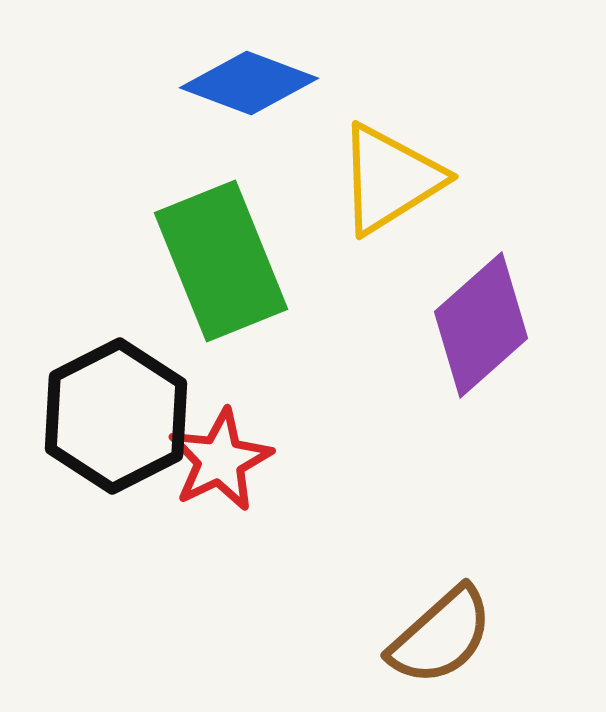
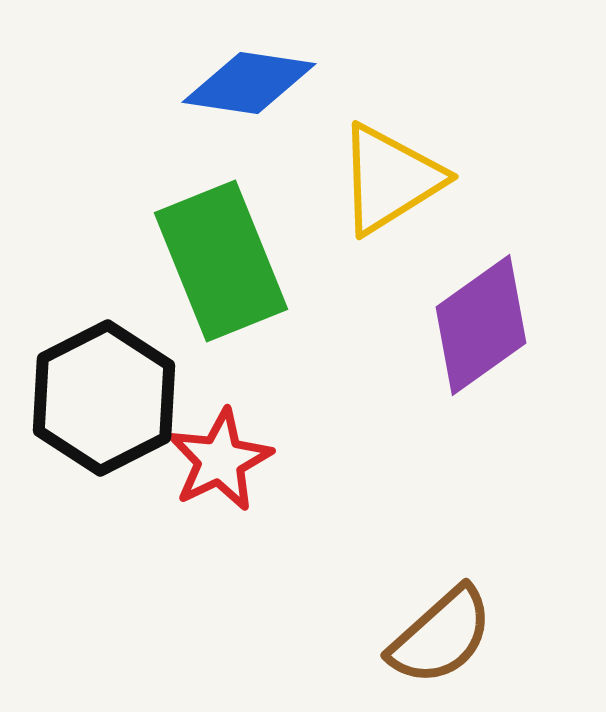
blue diamond: rotated 12 degrees counterclockwise
purple diamond: rotated 6 degrees clockwise
black hexagon: moved 12 px left, 18 px up
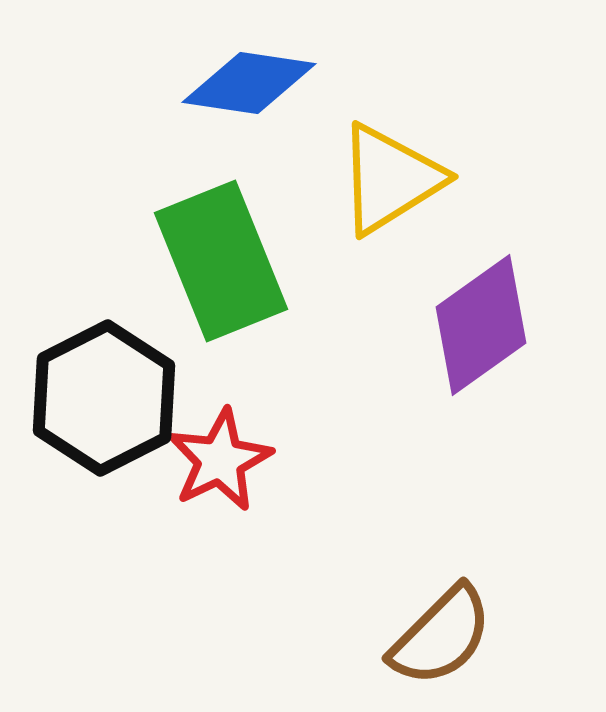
brown semicircle: rotated 3 degrees counterclockwise
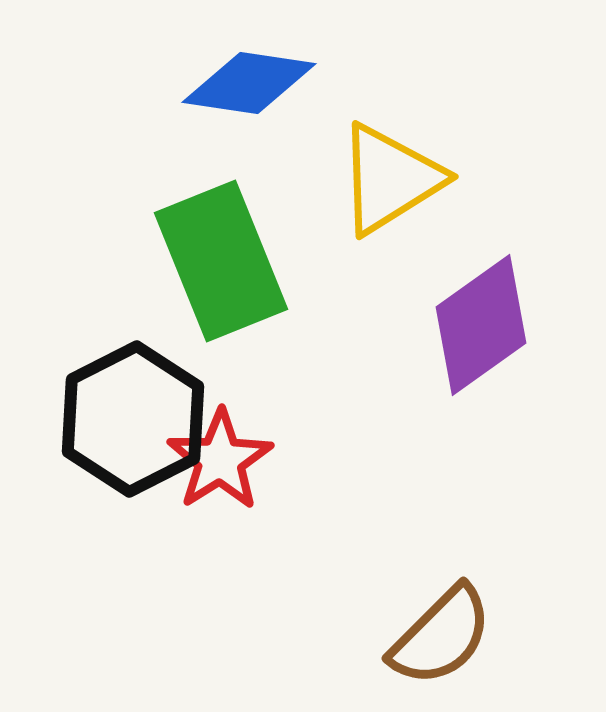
black hexagon: moved 29 px right, 21 px down
red star: rotated 6 degrees counterclockwise
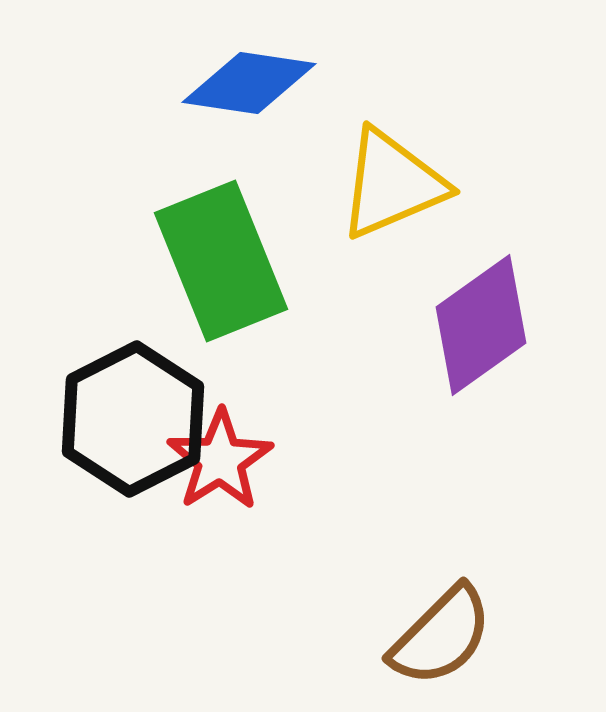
yellow triangle: moved 2 px right, 5 px down; rotated 9 degrees clockwise
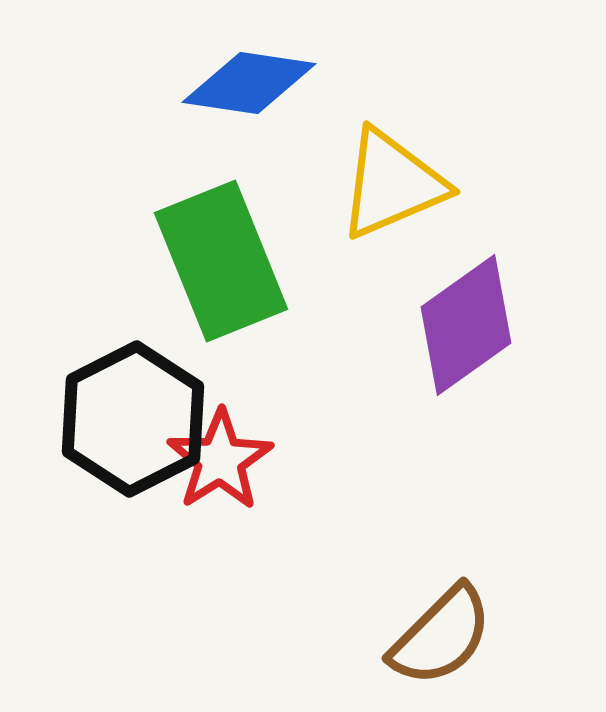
purple diamond: moved 15 px left
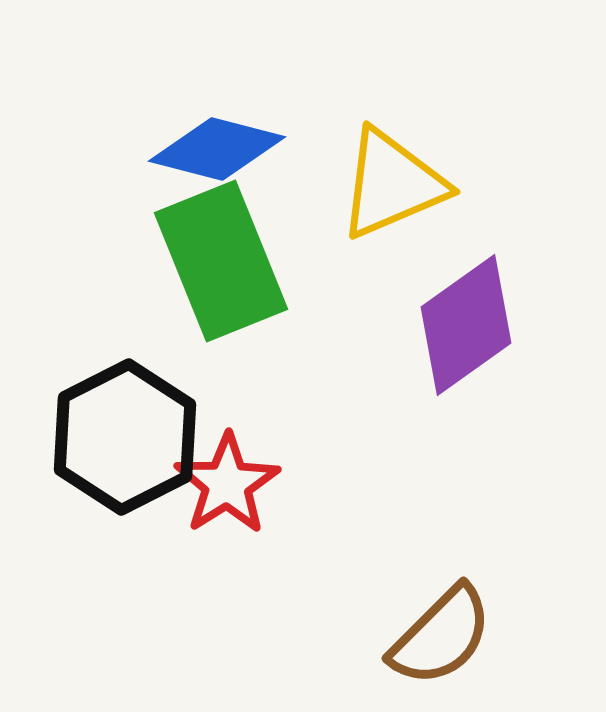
blue diamond: moved 32 px left, 66 px down; rotated 6 degrees clockwise
black hexagon: moved 8 px left, 18 px down
red star: moved 7 px right, 24 px down
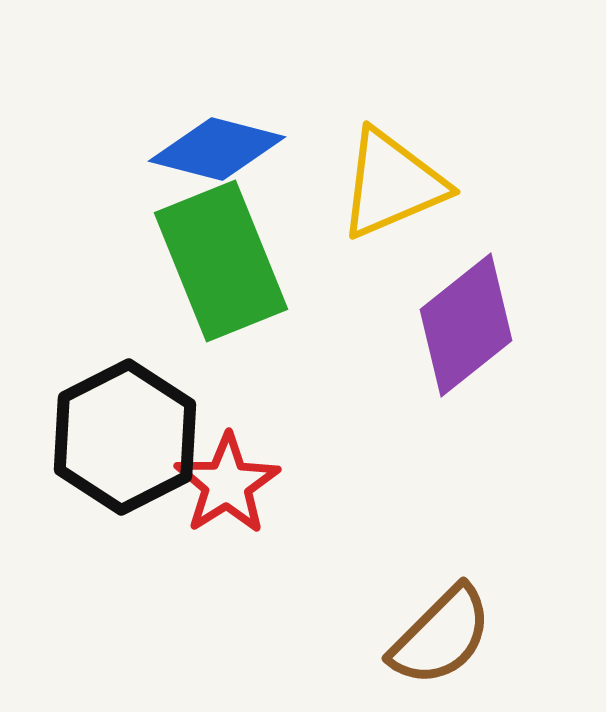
purple diamond: rotated 3 degrees counterclockwise
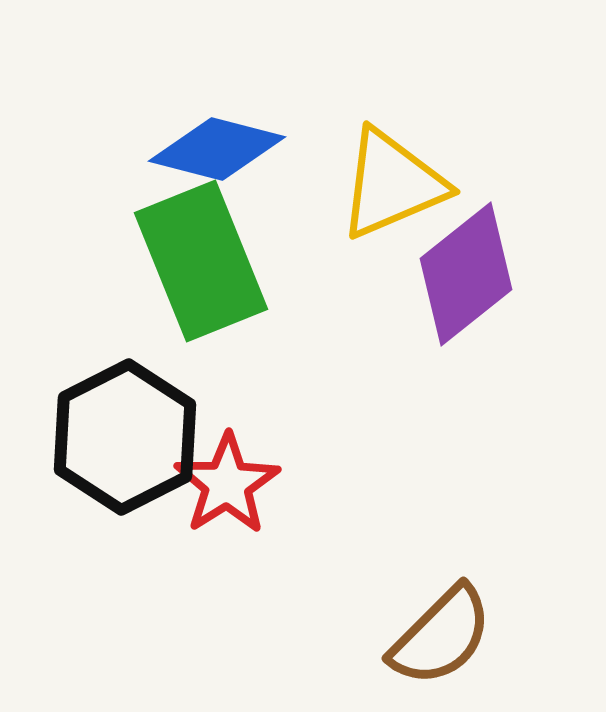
green rectangle: moved 20 px left
purple diamond: moved 51 px up
